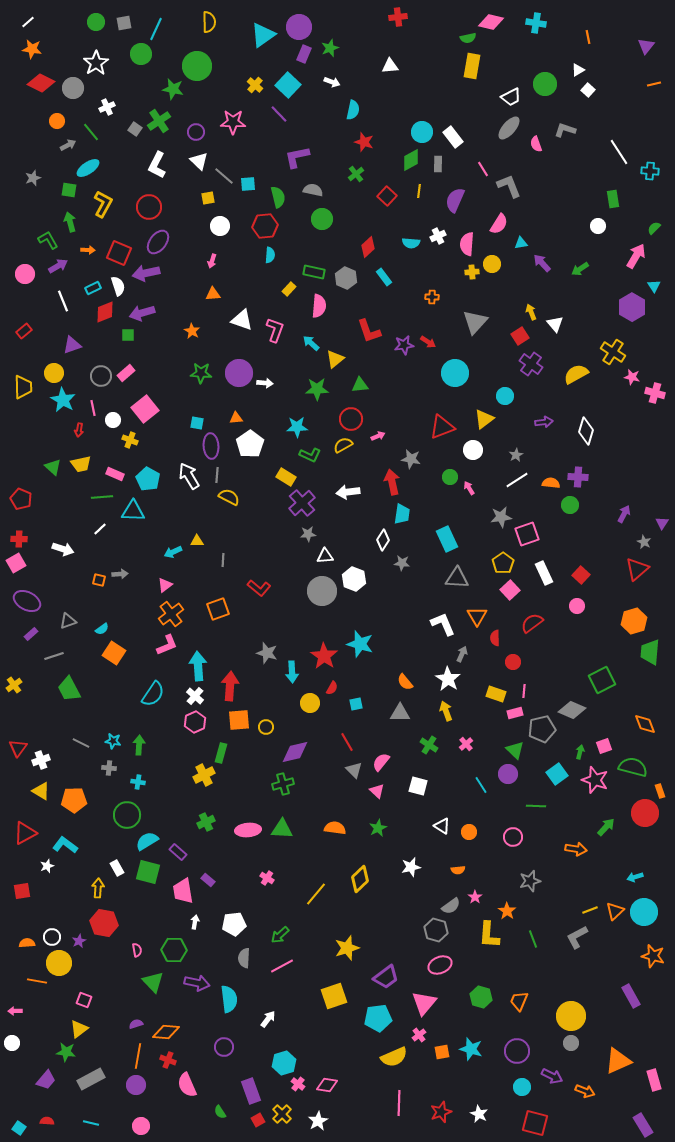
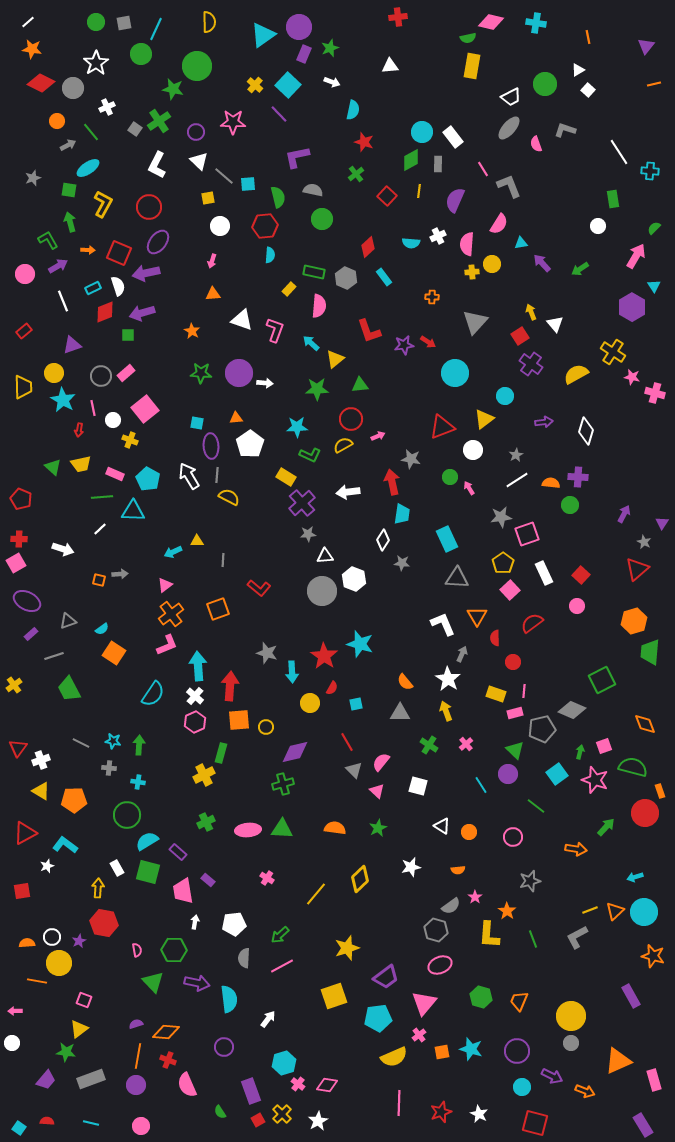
green line at (536, 806): rotated 36 degrees clockwise
gray rectangle at (91, 1079): rotated 8 degrees clockwise
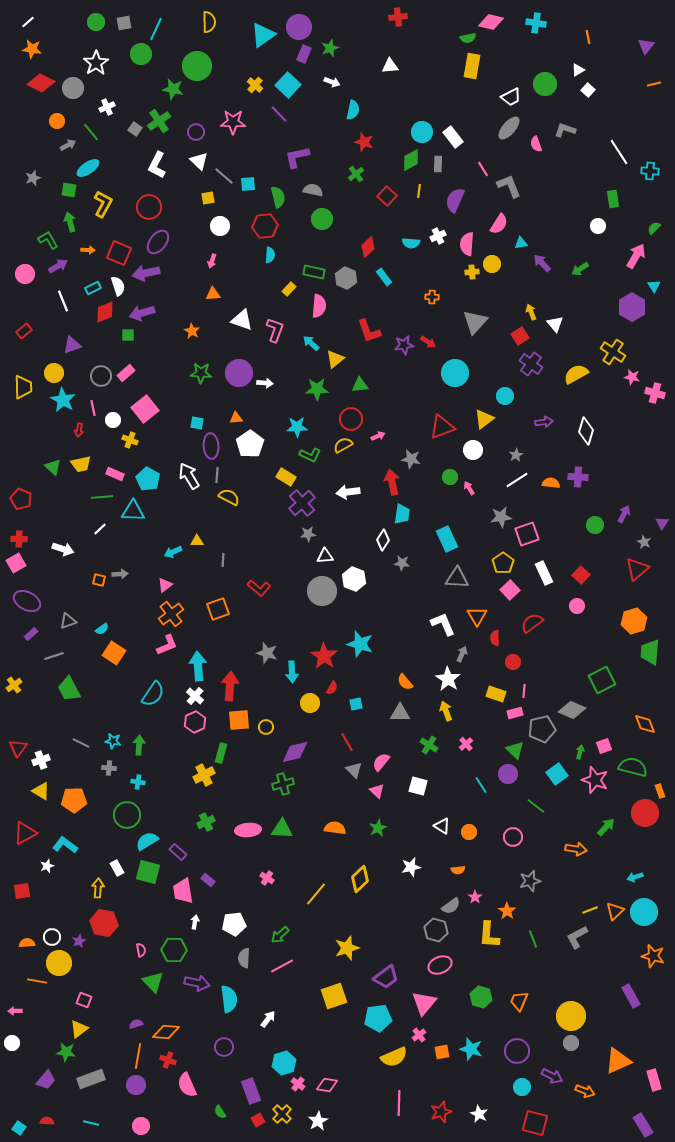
green circle at (570, 505): moved 25 px right, 20 px down
pink semicircle at (137, 950): moved 4 px right
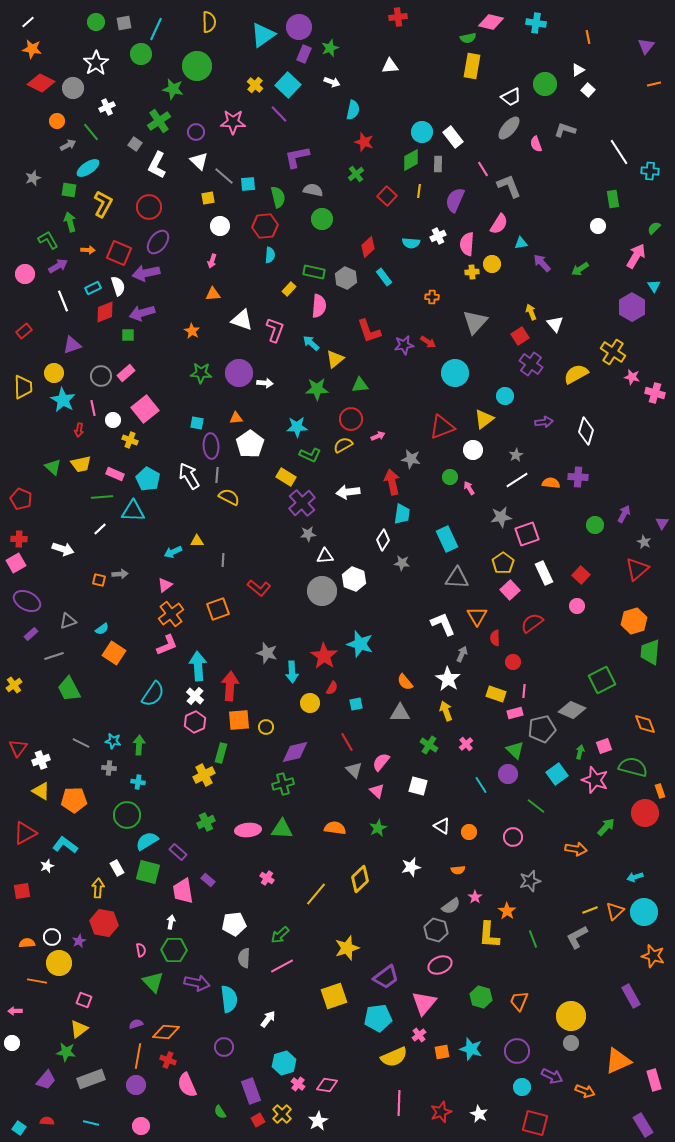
gray square at (135, 129): moved 15 px down
white arrow at (195, 922): moved 24 px left
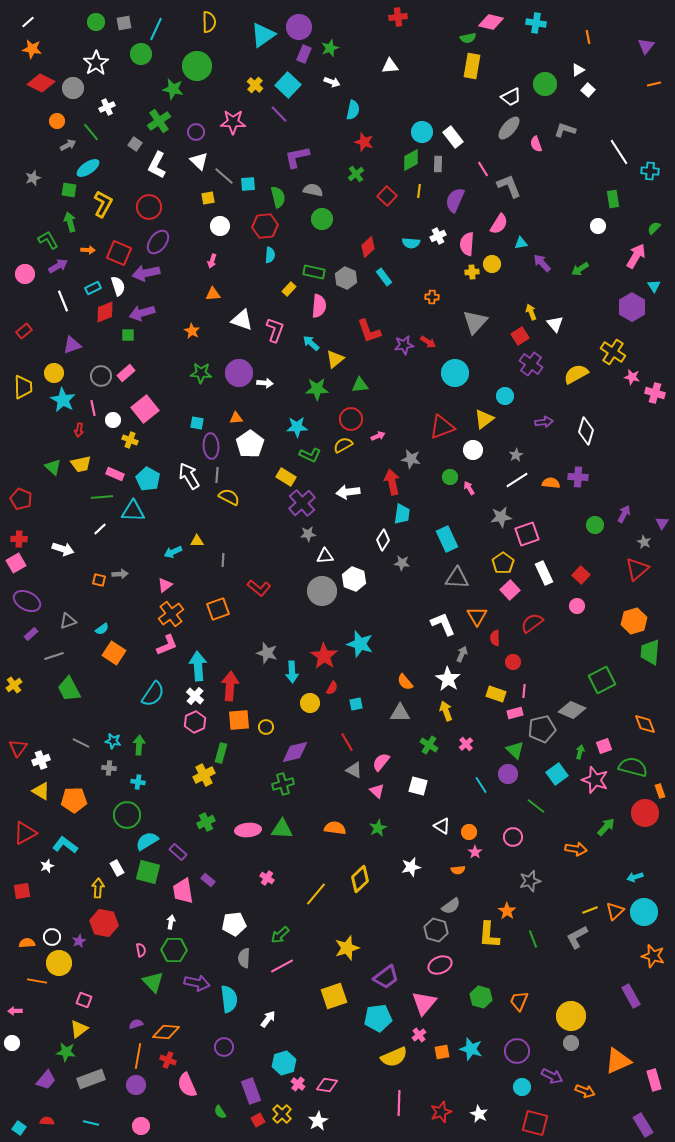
gray triangle at (354, 770): rotated 18 degrees counterclockwise
pink star at (475, 897): moved 45 px up
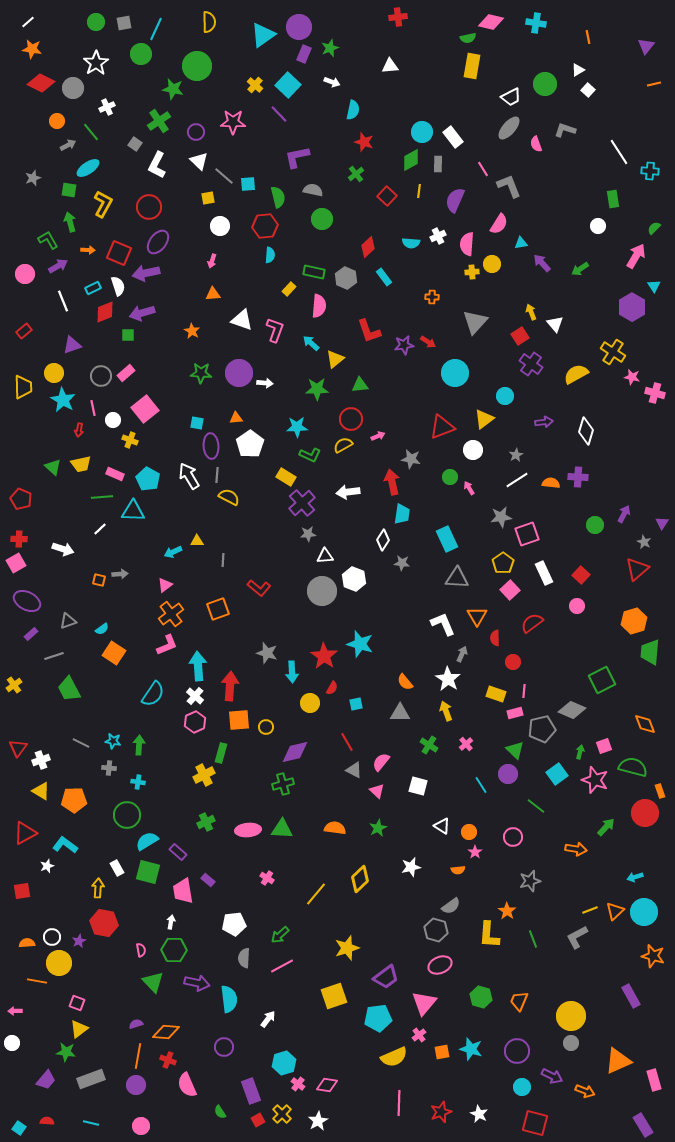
pink square at (84, 1000): moved 7 px left, 3 px down
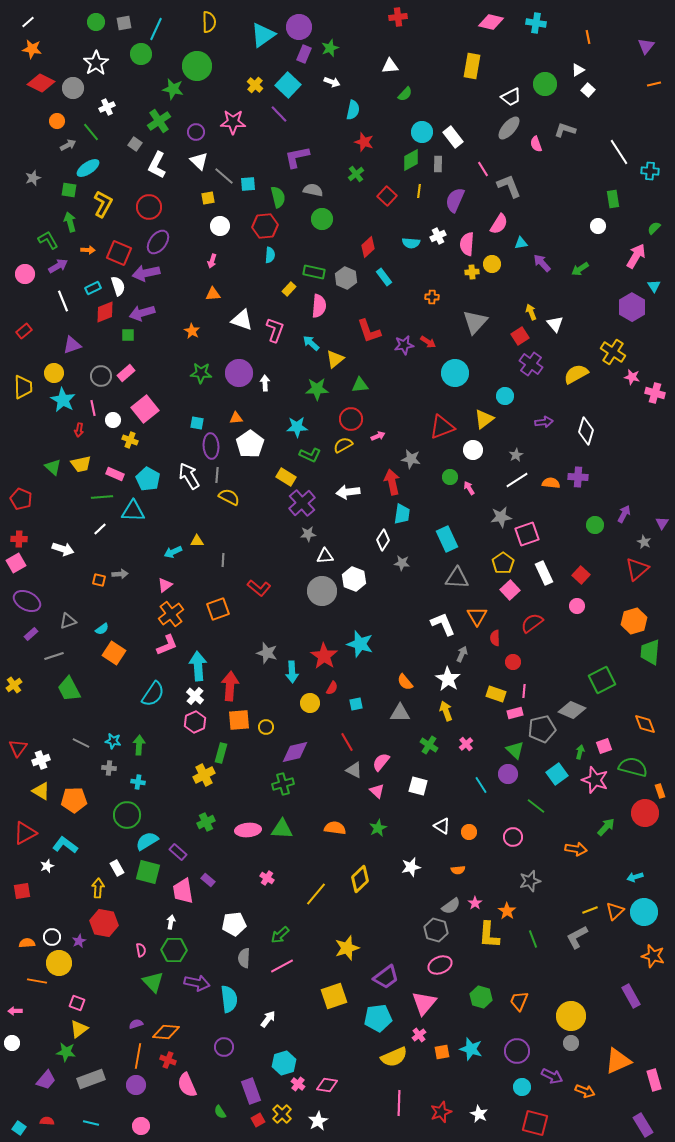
green semicircle at (468, 38): moved 63 px left, 56 px down; rotated 35 degrees counterclockwise
white arrow at (265, 383): rotated 98 degrees counterclockwise
pink star at (475, 852): moved 51 px down
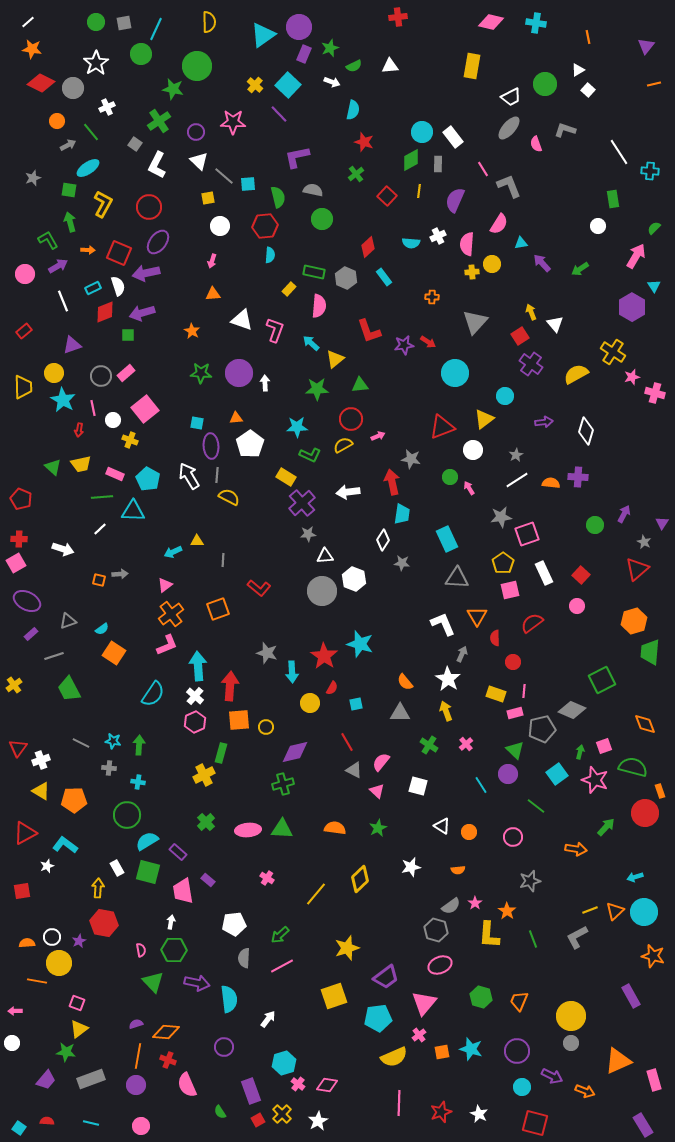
green semicircle at (405, 94): moved 51 px left, 28 px up; rotated 21 degrees clockwise
pink star at (632, 377): rotated 28 degrees counterclockwise
pink square at (510, 590): rotated 30 degrees clockwise
green cross at (206, 822): rotated 18 degrees counterclockwise
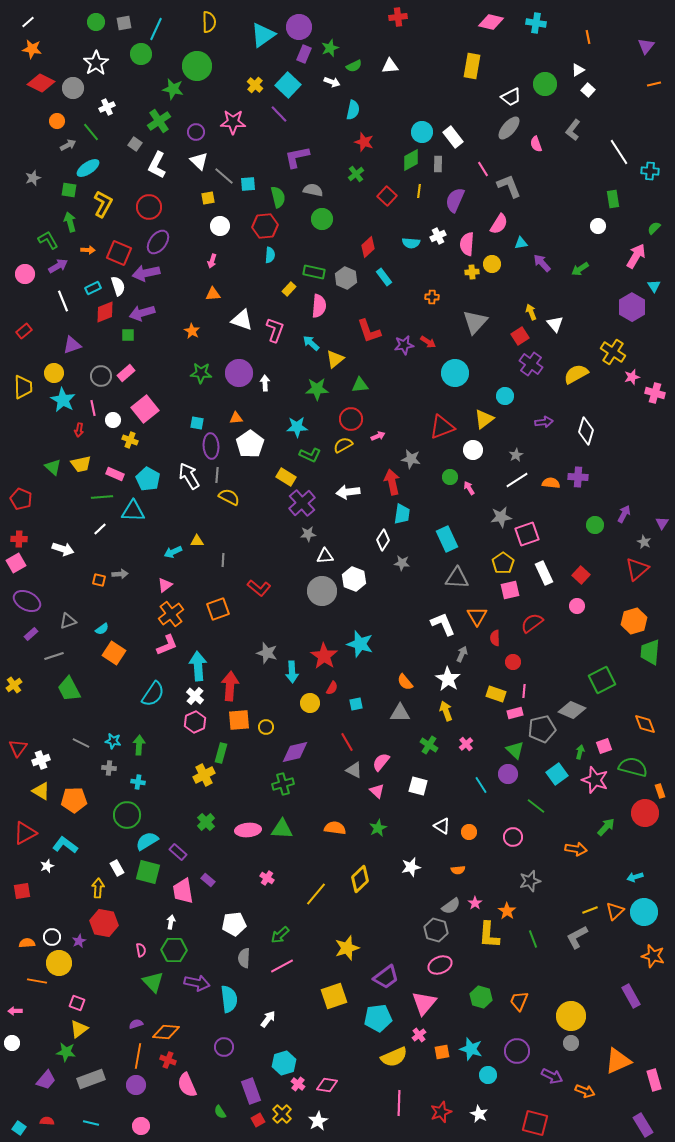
gray L-shape at (565, 130): moved 8 px right; rotated 70 degrees counterclockwise
cyan circle at (522, 1087): moved 34 px left, 12 px up
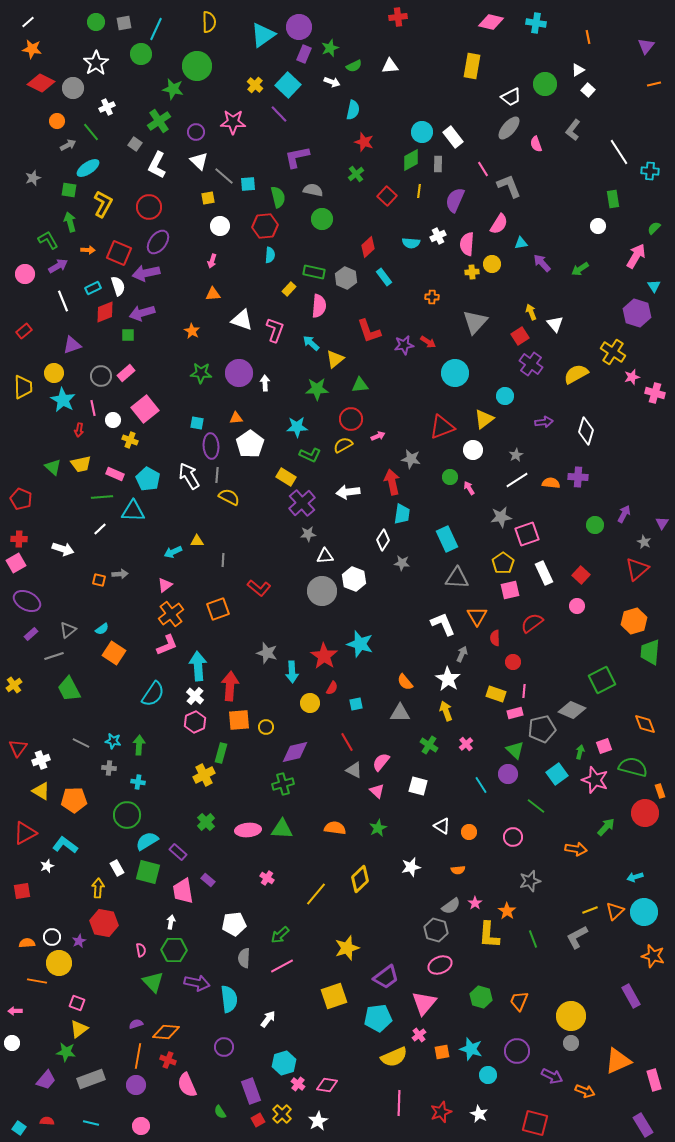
purple hexagon at (632, 307): moved 5 px right, 6 px down; rotated 12 degrees counterclockwise
gray triangle at (68, 621): moved 9 px down; rotated 18 degrees counterclockwise
